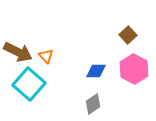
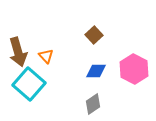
brown square: moved 34 px left
brown arrow: rotated 48 degrees clockwise
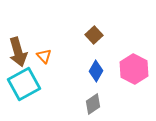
orange triangle: moved 2 px left
blue diamond: rotated 60 degrees counterclockwise
cyan square: moved 5 px left; rotated 20 degrees clockwise
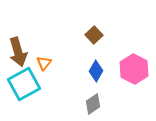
orange triangle: moved 7 px down; rotated 21 degrees clockwise
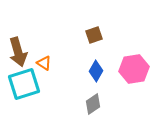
brown square: rotated 24 degrees clockwise
orange triangle: rotated 35 degrees counterclockwise
pink hexagon: rotated 24 degrees clockwise
cyan square: rotated 12 degrees clockwise
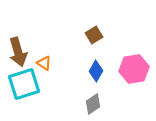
brown square: rotated 12 degrees counterclockwise
